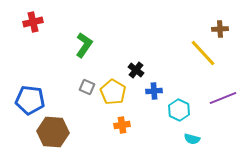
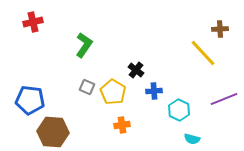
purple line: moved 1 px right, 1 px down
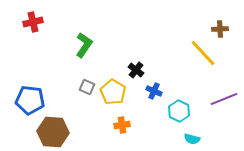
blue cross: rotated 28 degrees clockwise
cyan hexagon: moved 1 px down
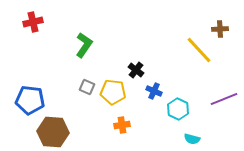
yellow line: moved 4 px left, 3 px up
yellow pentagon: rotated 25 degrees counterclockwise
cyan hexagon: moved 1 px left, 2 px up
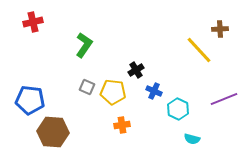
black cross: rotated 21 degrees clockwise
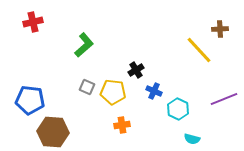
green L-shape: rotated 15 degrees clockwise
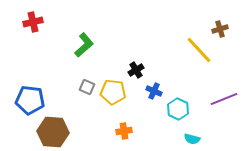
brown cross: rotated 14 degrees counterclockwise
orange cross: moved 2 px right, 6 px down
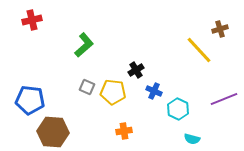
red cross: moved 1 px left, 2 px up
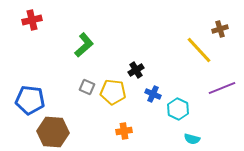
blue cross: moved 1 px left, 3 px down
purple line: moved 2 px left, 11 px up
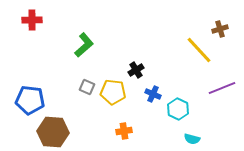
red cross: rotated 12 degrees clockwise
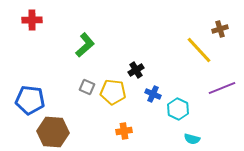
green L-shape: moved 1 px right
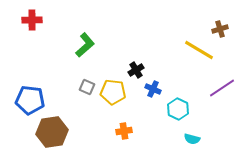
yellow line: rotated 16 degrees counterclockwise
purple line: rotated 12 degrees counterclockwise
blue cross: moved 5 px up
brown hexagon: moved 1 px left; rotated 12 degrees counterclockwise
